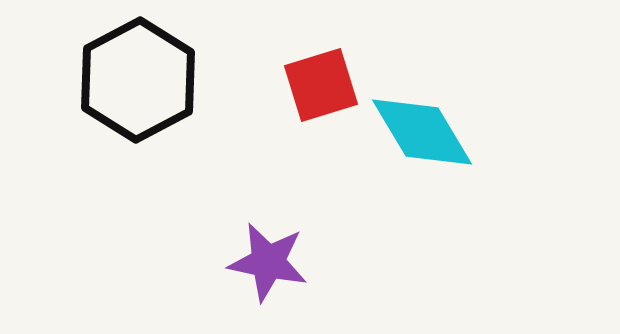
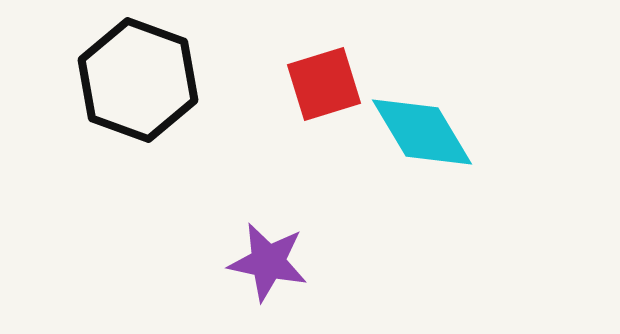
black hexagon: rotated 12 degrees counterclockwise
red square: moved 3 px right, 1 px up
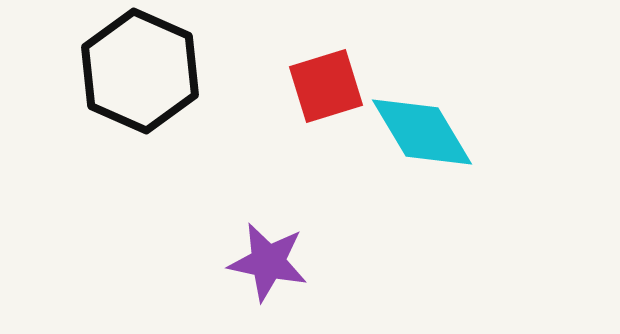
black hexagon: moved 2 px right, 9 px up; rotated 4 degrees clockwise
red square: moved 2 px right, 2 px down
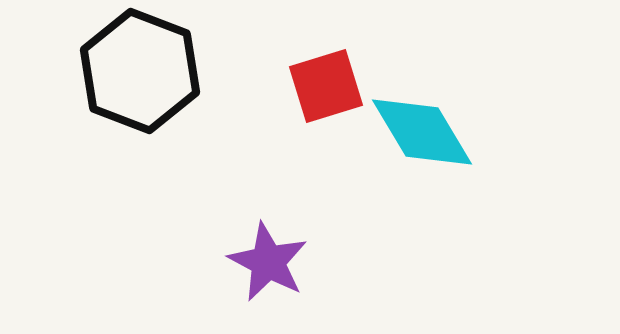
black hexagon: rotated 3 degrees counterclockwise
purple star: rotated 16 degrees clockwise
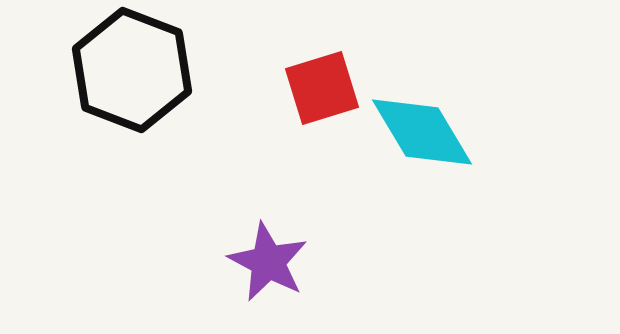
black hexagon: moved 8 px left, 1 px up
red square: moved 4 px left, 2 px down
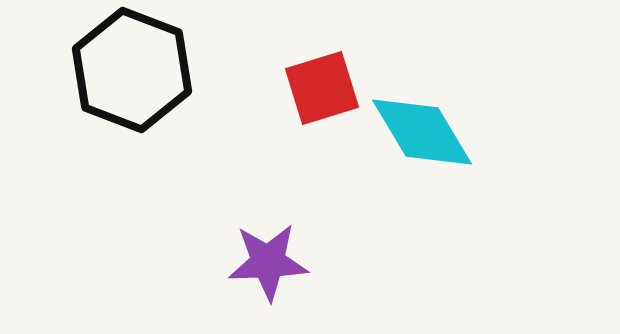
purple star: rotated 30 degrees counterclockwise
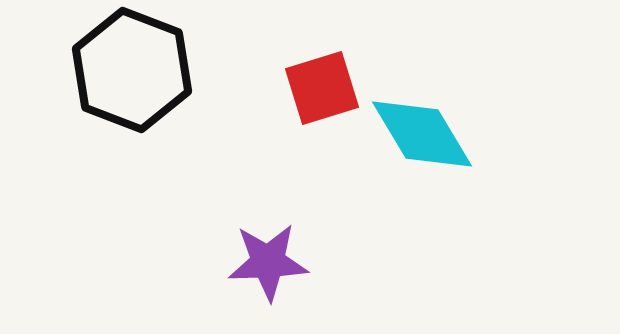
cyan diamond: moved 2 px down
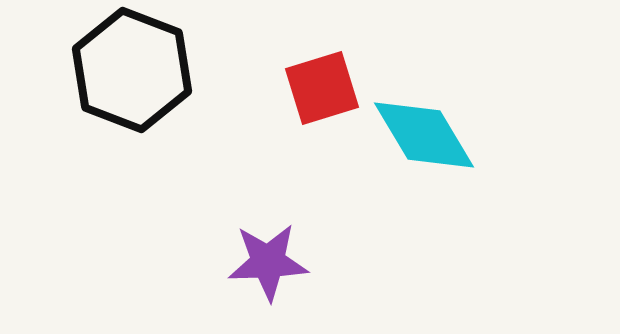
cyan diamond: moved 2 px right, 1 px down
